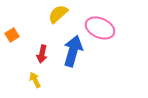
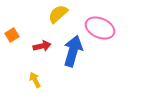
red arrow: moved 8 px up; rotated 114 degrees counterclockwise
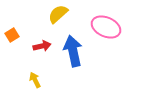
pink ellipse: moved 6 px right, 1 px up
blue arrow: rotated 28 degrees counterclockwise
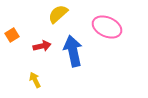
pink ellipse: moved 1 px right
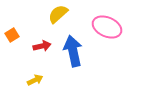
yellow arrow: rotated 91 degrees clockwise
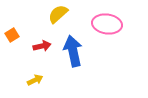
pink ellipse: moved 3 px up; rotated 16 degrees counterclockwise
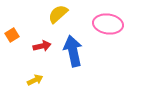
pink ellipse: moved 1 px right
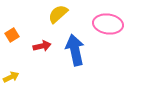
blue arrow: moved 2 px right, 1 px up
yellow arrow: moved 24 px left, 3 px up
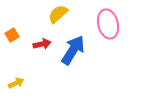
pink ellipse: rotated 68 degrees clockwise
red arrow: moved 2 px up
blue arrow: moved 2 px left; rotated 44 degrees clockwise
yellow arrow: moved 5 px right, 6 px down
